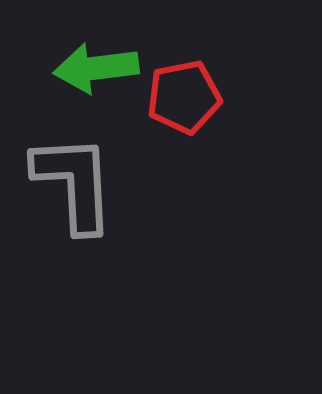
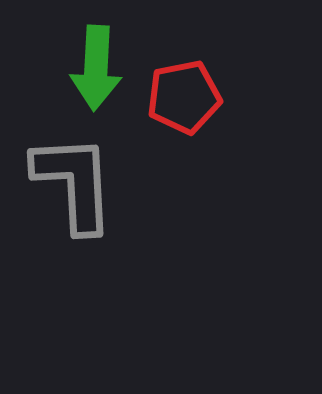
green arrow: rotated 80 degrees counterclockwise
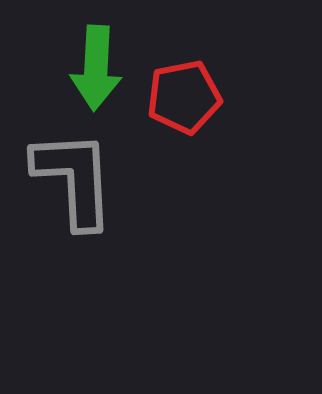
gray L-shape: moved 4 px up
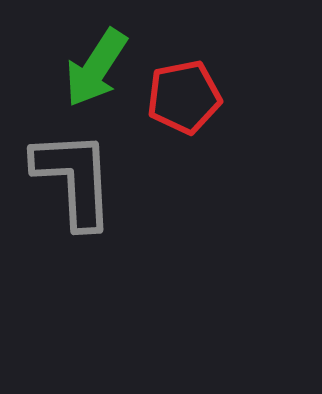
green arrow: rotated 30 degrees clockwise
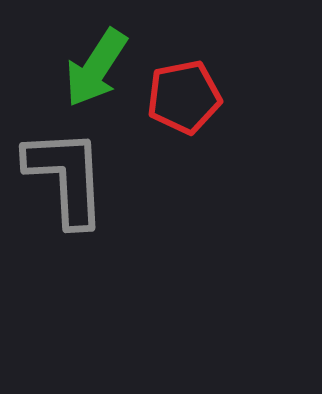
gray L-shape: moved 8 px left, 2 px up
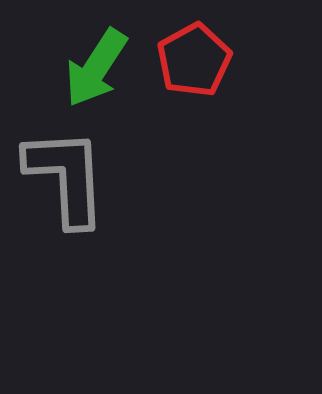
red pentagon: moved 10 px right, 37 px up; rotated 18 degrees counterclockwise
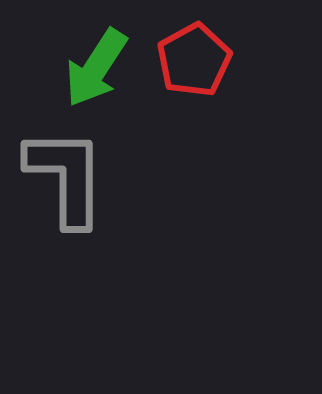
gray L-shape: rotated 3 degrees clockwise
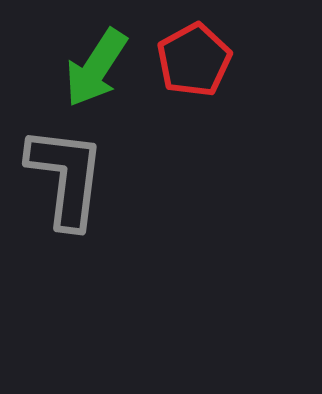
gray L-shape: rotated 7 degrees clockwise
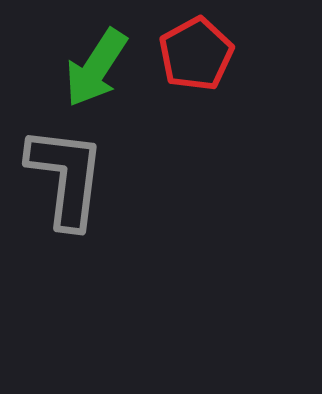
red pentagon: moved 2 px right, 6 px up
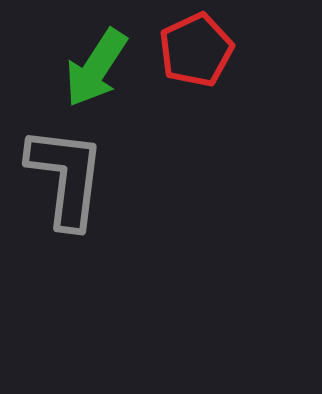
red pentagon: moved 4 px up; rotated 4 degrees clockwise
